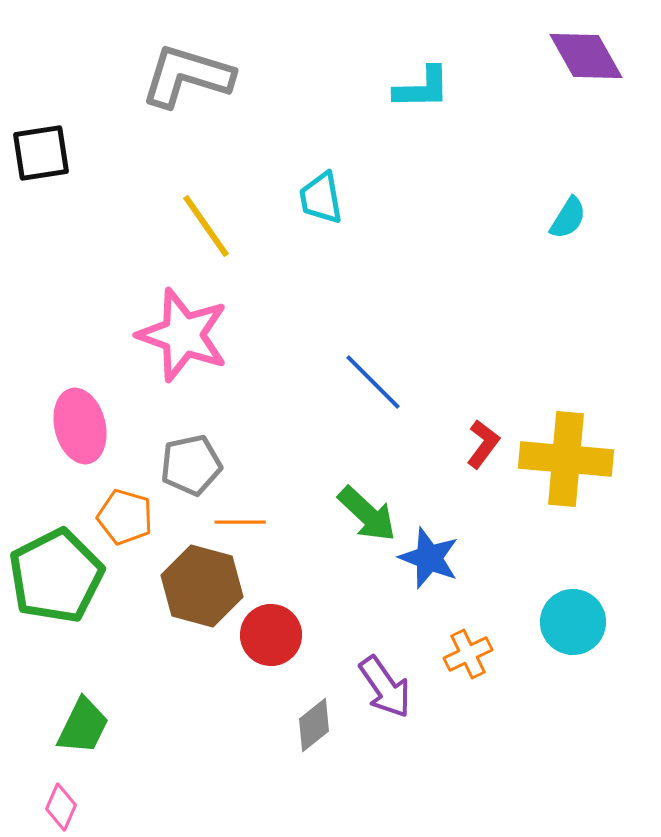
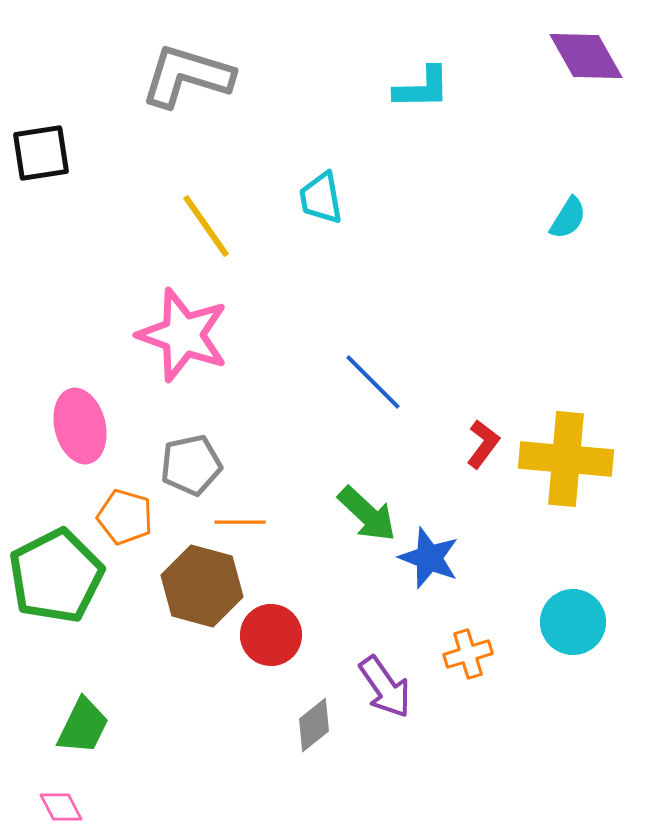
orange cross: rotated 9 degrees clockwise
pink diamond: rotated 51 degrees counterclockwise
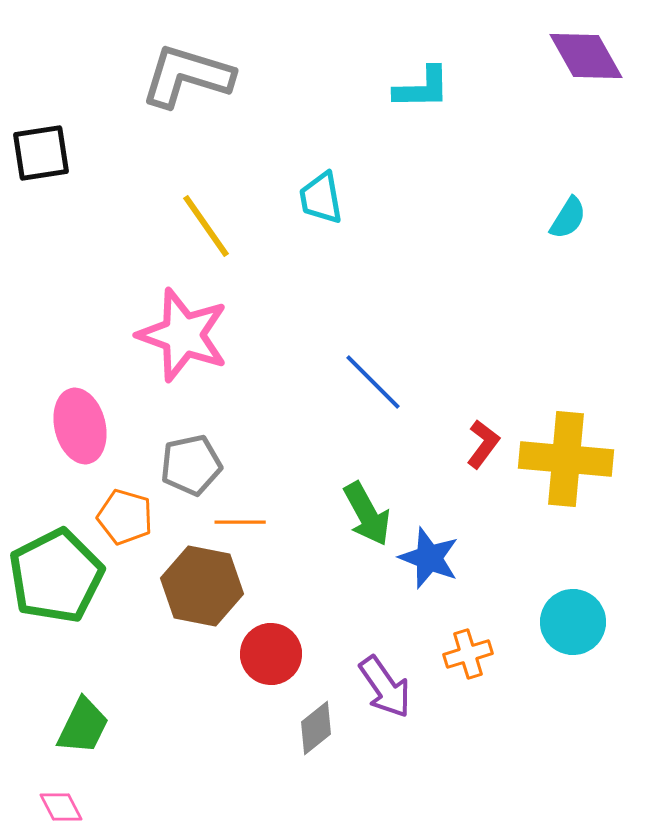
green arrow: rotated 18 degrees clockwise
brown hexagon: rotated 4 degrees counterclockwise
red circle: moved 19 px down
gray diamond: moved 2 px right, 3 px down
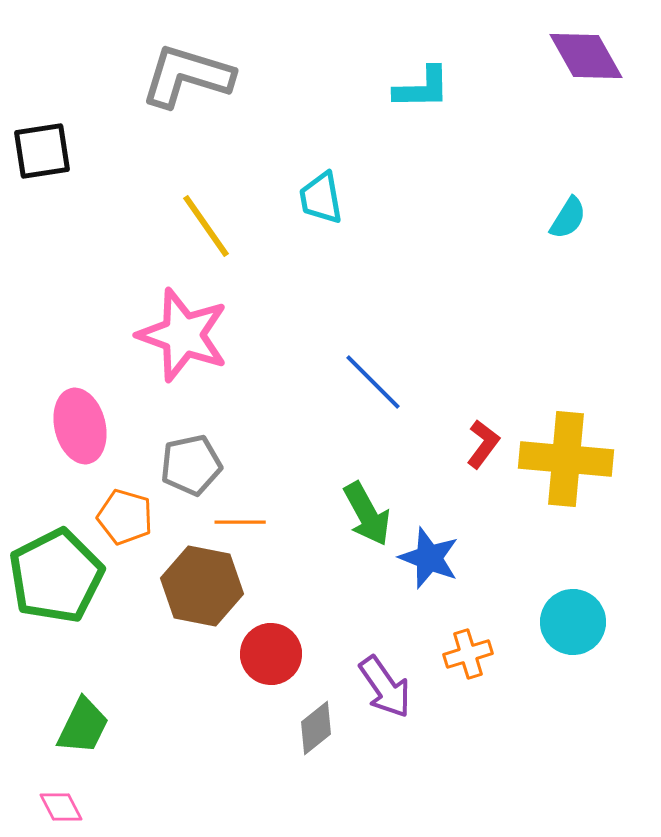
black square: moved 1 px right, 2 px up
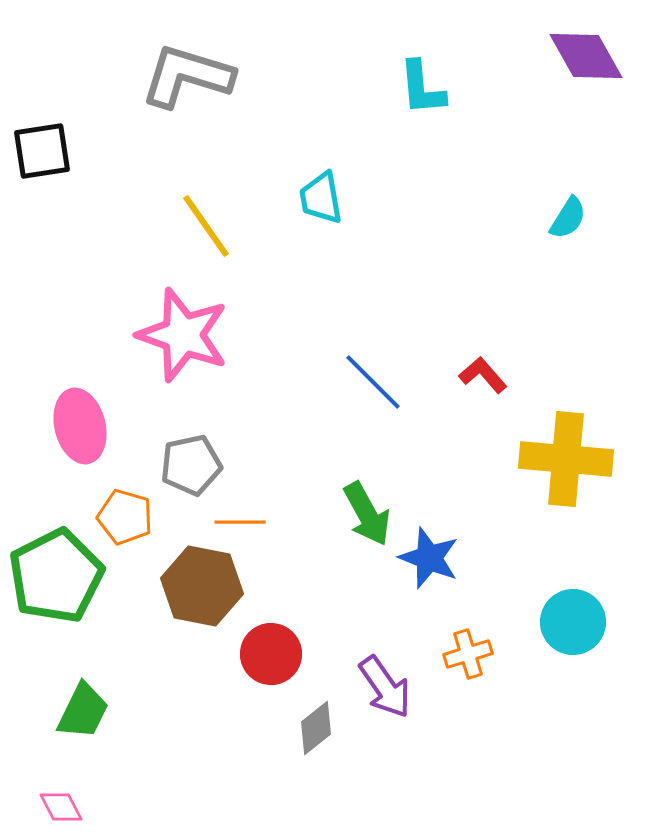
cyan L-shape: rotated 86 degrees clockwise
red L-shape: moved 69 px up; rotated 78 degrees counterclockwise
green trapezoid: moved 15 px up
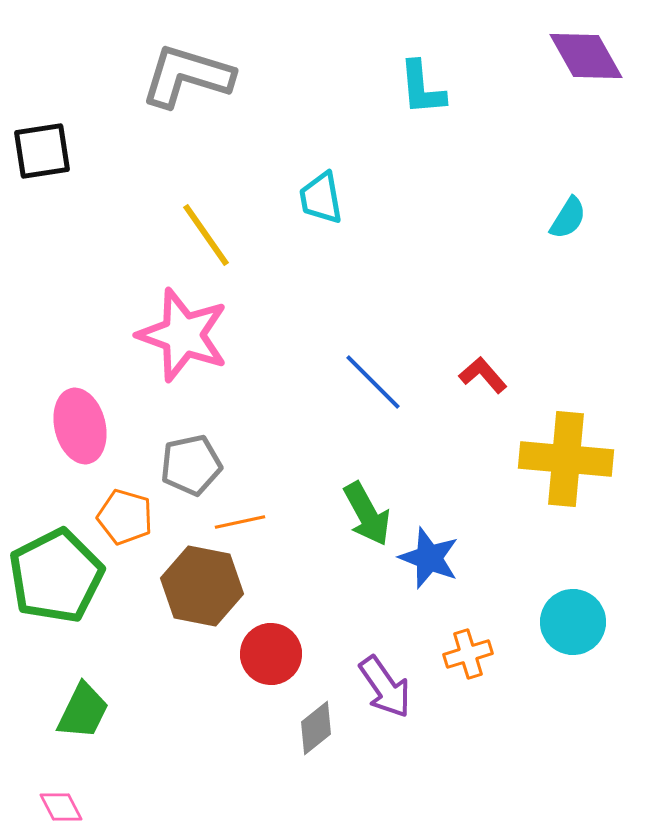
yellow line: moved 9 px down
orange line: rotated 12 degrees counterclockwise
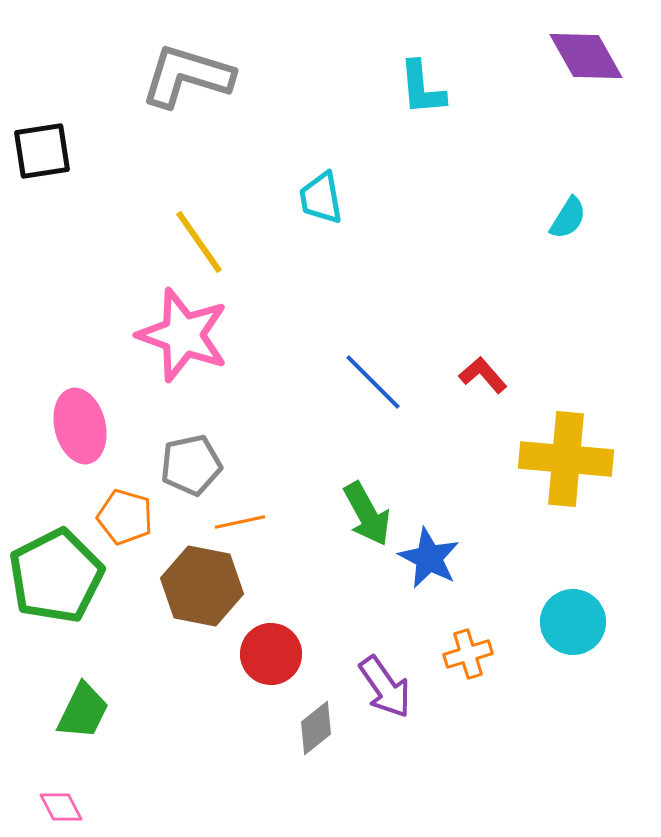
yellow line: moved 7 px left, 7 px down
blue star: rotated 6 degrees clockwise
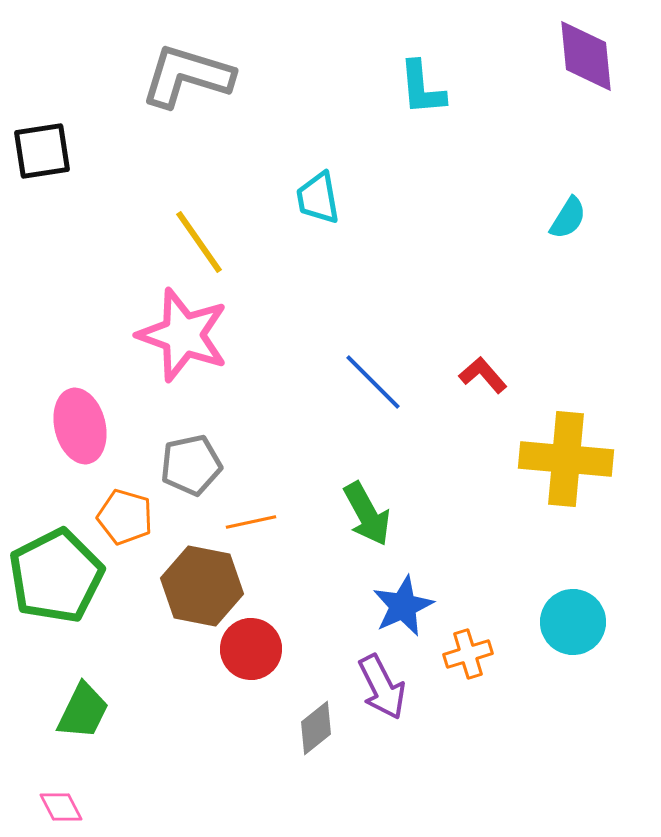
purple diamond: rotated 24 degrees clockwise
cyan trapezoid: moved 3 px left
orange line: moved 11 px right
blue star: moved 26 px left, 48 px down; rotated 20 degrees clockwise
red circle: moved 20 px left, 5 px up
purple arrow: moved 3 px left; rotated 8 degrees clockwise
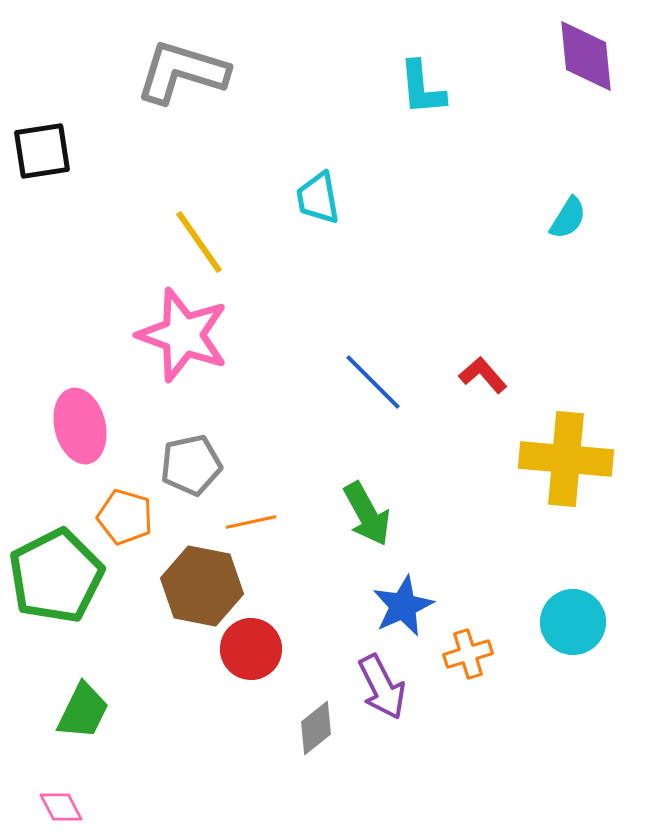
gray L-shape: moved 5 px left, 4 px up
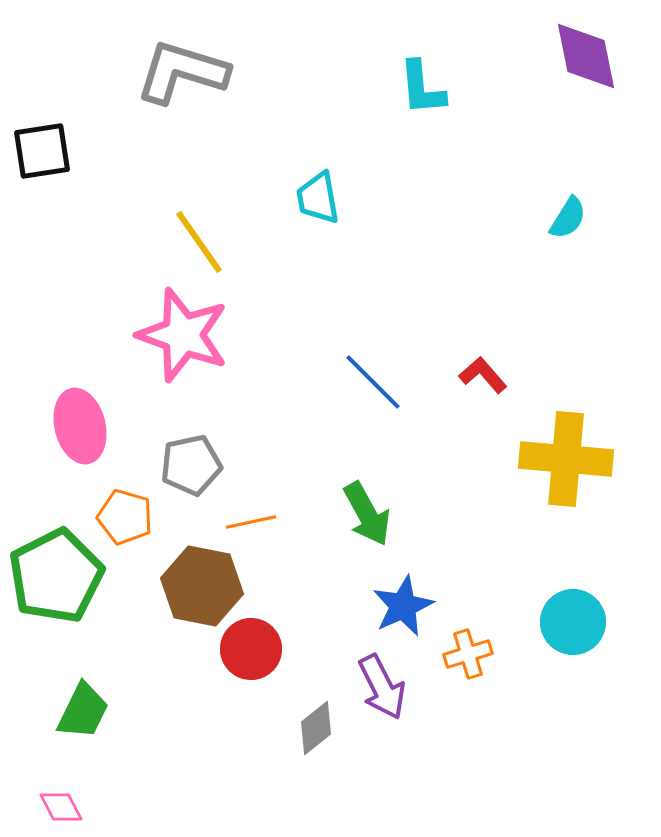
purple diamond: rotated 6 degrees counterclockwise
